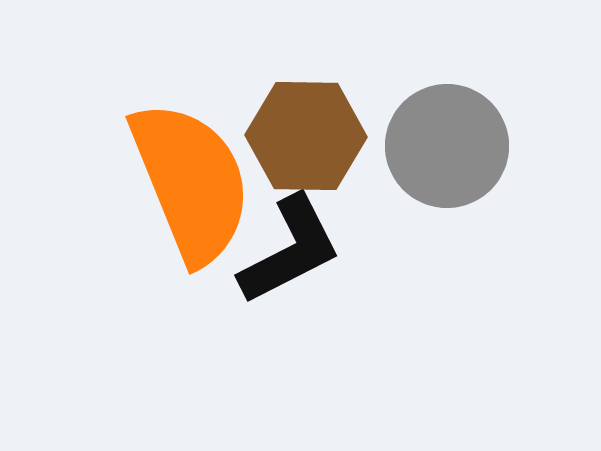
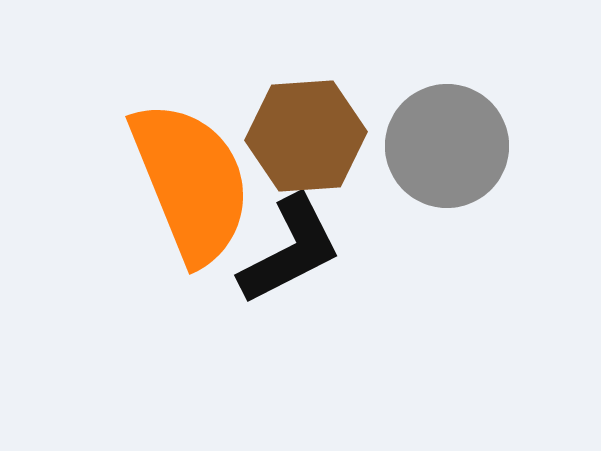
brown hexagon: rotated 5 degrees counterclockwise
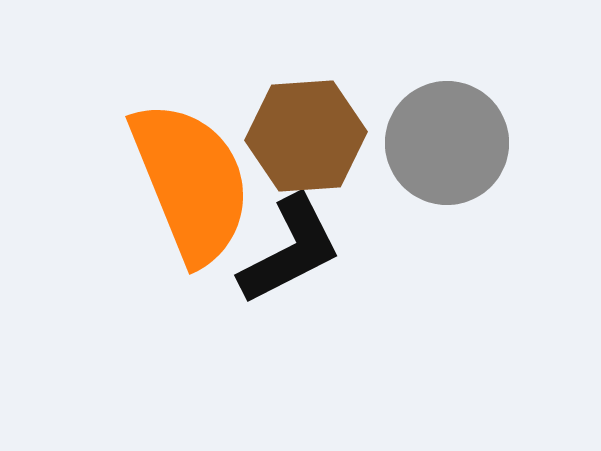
gray circle: moved 3 px up
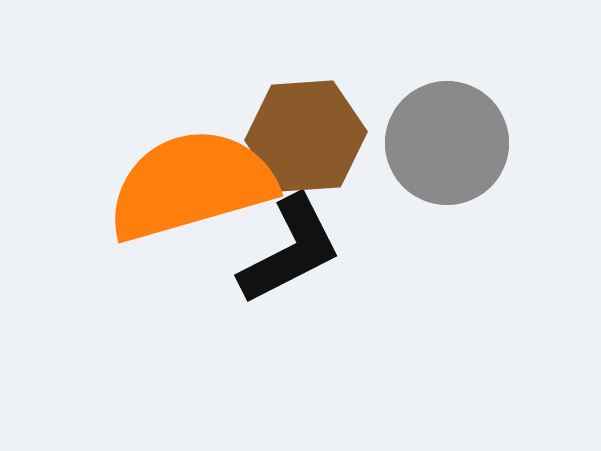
orange semicircle: moved 3 px down; rotated 84 degrees counterclockwise
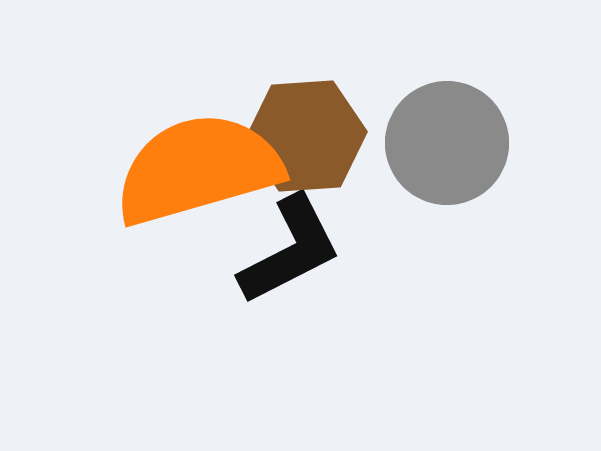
orange semicircle: moved 7 px right, 16 px up
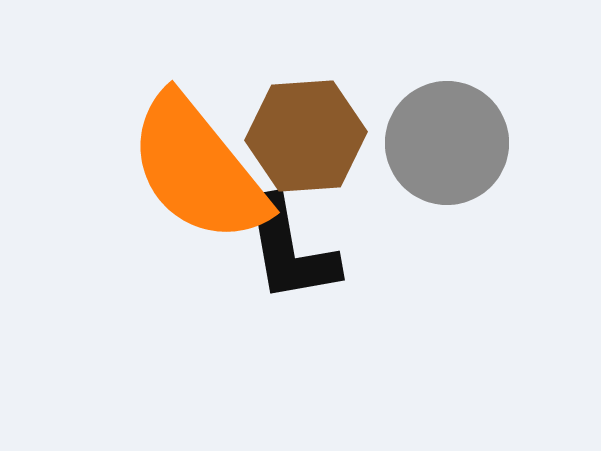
orange semicircle: rotated 113 degrees counterclockwise
black L-shape: rotated 107 degrees clockwise
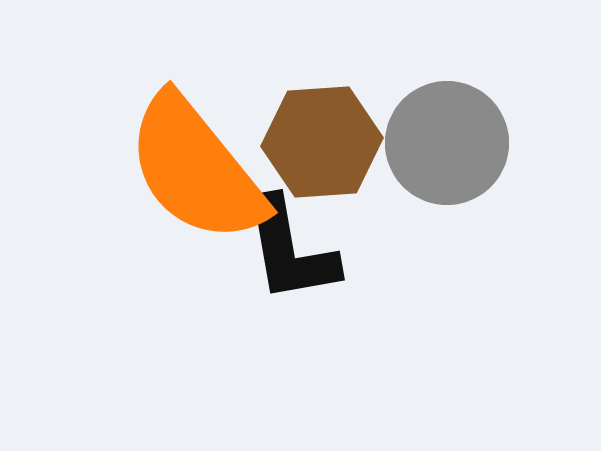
brown hexagon: moved 16 px right, 6 px down
orange semicircle: moved 2 px left
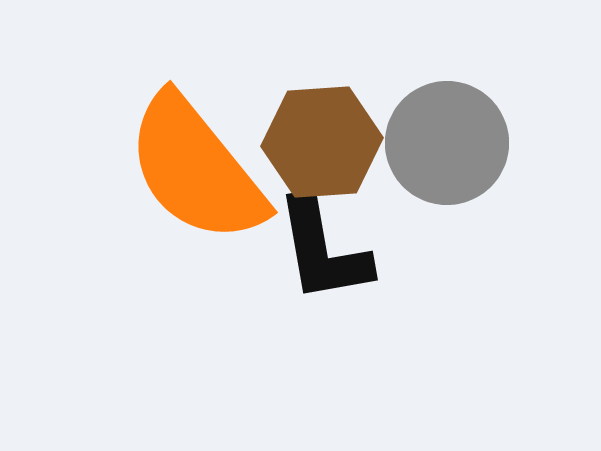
black L-shape: moved 33 px right
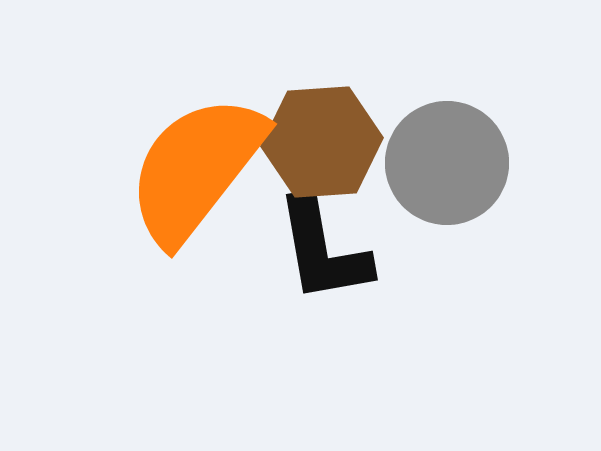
gray circle: moved 20 px down
orange semicircle: rotated 77 degrees clockwise
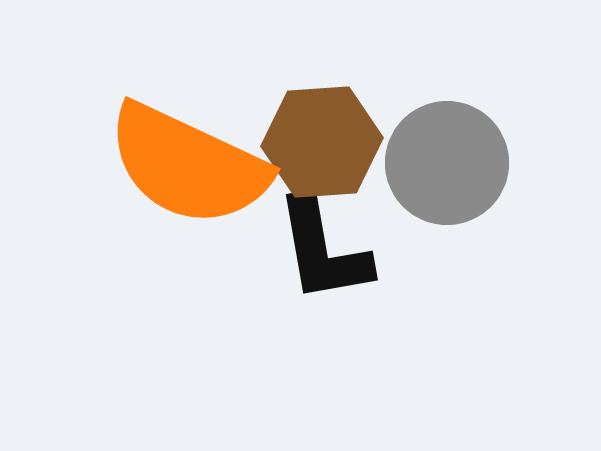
orange semicircle: moved 8 px left, 4 px up; rotated 103 degrees counterclockwise
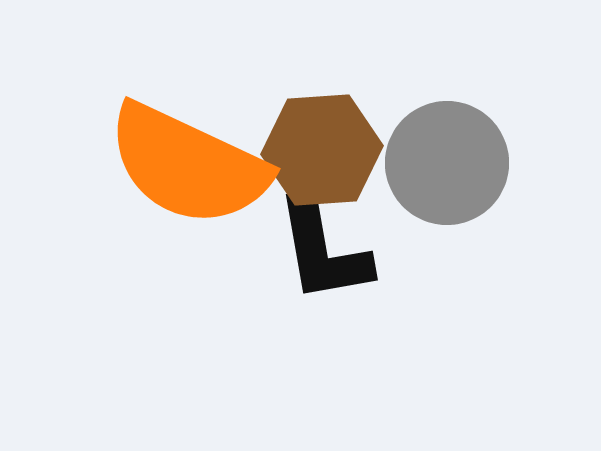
brown hexagon: moved 8 px down
